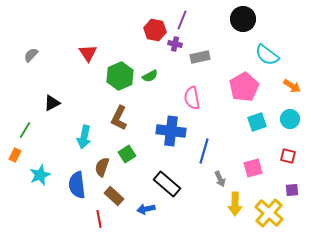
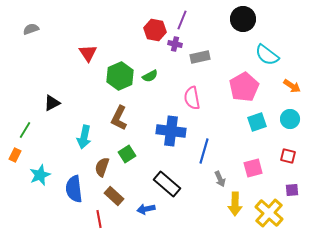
gray semicircle: moved 26 px up; rotated 28 degrees clockwise
blue semicircle: moved 3 px left, 4 px down
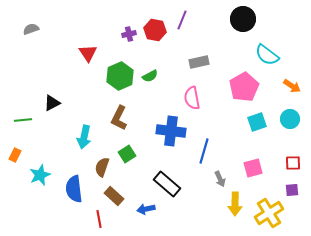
purple cross: moved 46 px left, 10 px up; rotated 24 degrees counterclockwise
gray rectangle: moved 1 px left, 5 px down
green line: moved 2 px left, 10 px up; rotated 54 degrees clockwise
red square: moved 5 px right, 7 px down; rotated 14 degrees counterclockwise
yellow cross: rotated 16 degrees clockwise
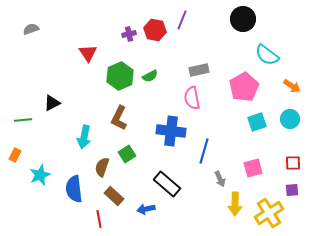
gray rectangle: moved 8 px down
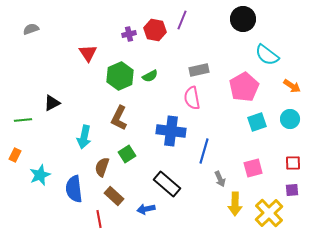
yellow cross: rotated 12 degrees counterclockwise
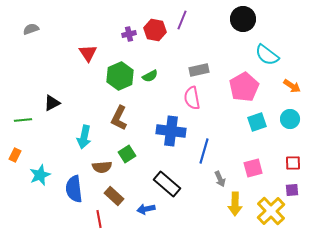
brown semicircle: rotated 114 degrees counterclockwise
yellow cross: moved 2 px right, 2 px up
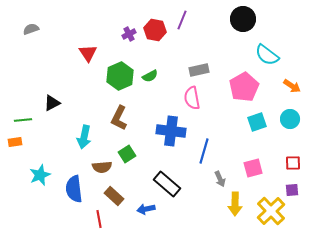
purple cross: rotated 16 degrees counterclockwise
orange rectangle: moved 13 px up; rotated 56 degrees clockwise
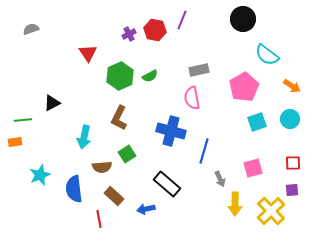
blue cross: rotated 8 degrees clockwise
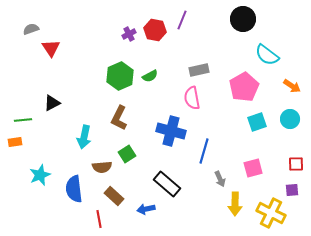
red triangle: moved 37 px left, 5 px up
red square: moved 3 px right, 1 px down
yellow cross: moved 2 px down; rotated 20 degrees counterclockwise
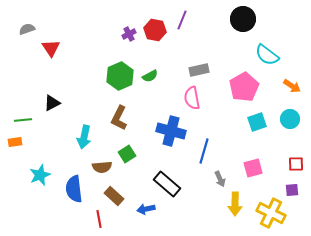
gray semicircle: moved 4 px left
